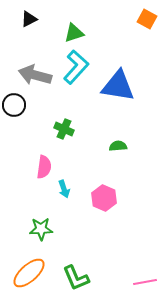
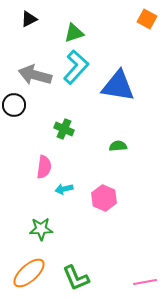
cyan arrow: rotated 96 degrees clockwise
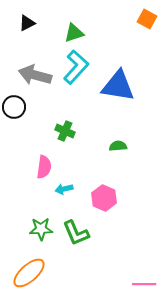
black triangle: moved 2 px left, 4 px down
black circle: moved 2 px down
green cross: moved 1 px right, 2 px down
green L-shape: moved 45 px up
pink line: moved 1 px left, 2 px down; rotated 10 degrees clockwise
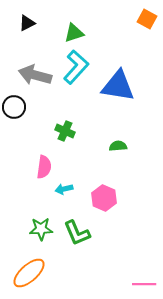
green L-shape: moved 1 px right
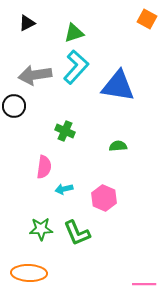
gray arrow: rotated 24 degrees counterclockwise
black circle: moved 1 px up
orange ellipse: rotated 44 degrees clockwise
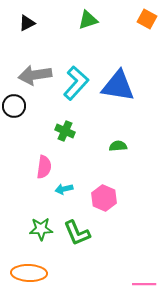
green triangle: moved 14 px right, 13 px up
cyan L-shape: moved 16 px down
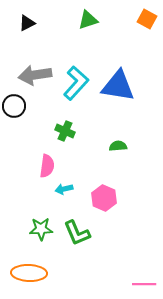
pink semicircle: moved 3 px right, 1 px up
